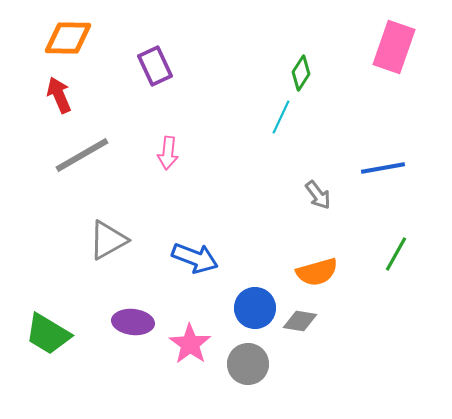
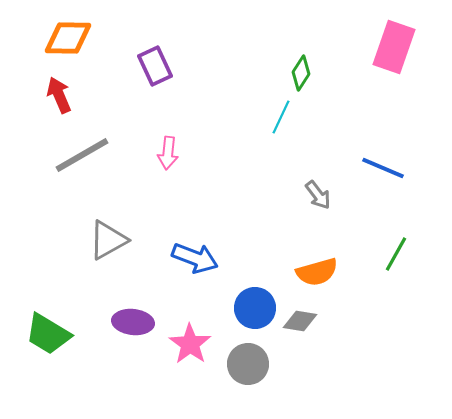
blue line: rotated 33 degrees clockwise
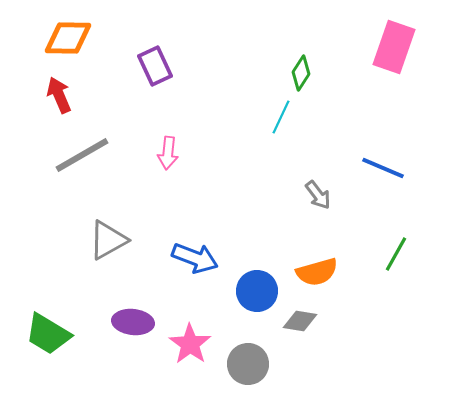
blue circle: moved 2 px right, 17 px up
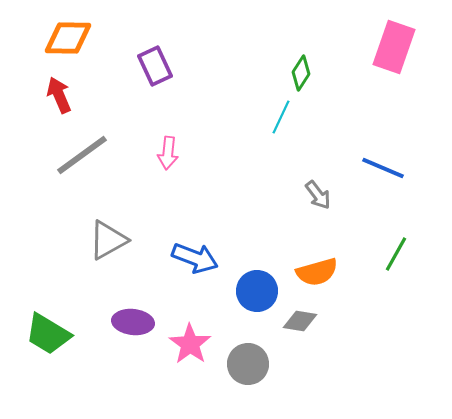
gray line: rotated 6 degrees counterclockwise
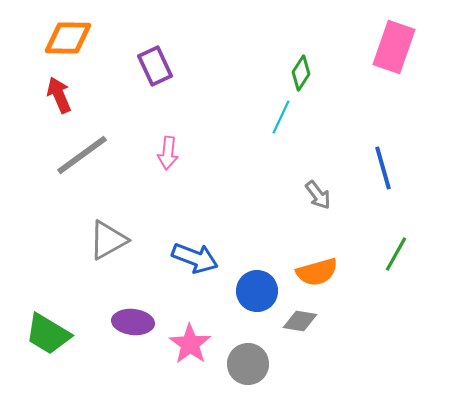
blue line: rotated 51 degrees clockwise
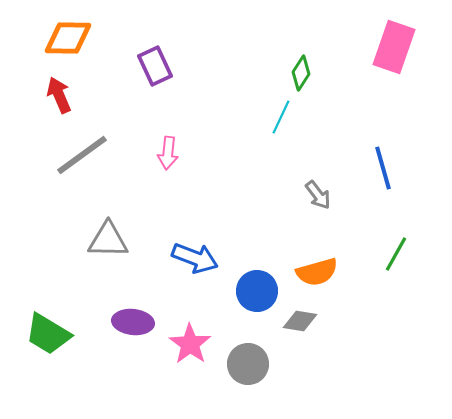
gray triangle: rotated 30 degrees clockwise
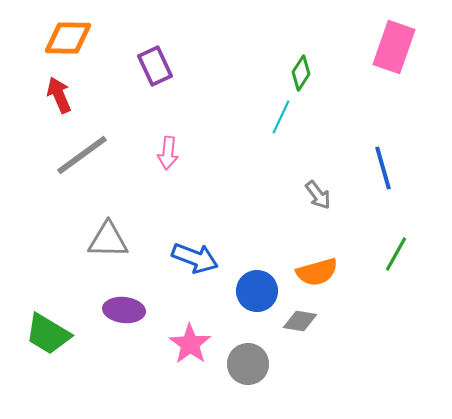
purple ellipse: moved 9 px left, 12 px up
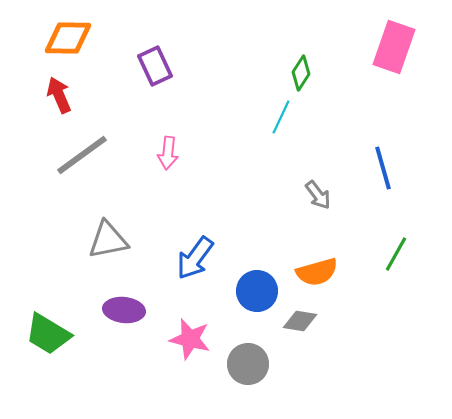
gray triangle: rotated 12 degrees counterclockwise
blue arrow: rotated 105 degrees clockwise
pink star: moved 5 px up; rotated 21 degrees counterclockwise
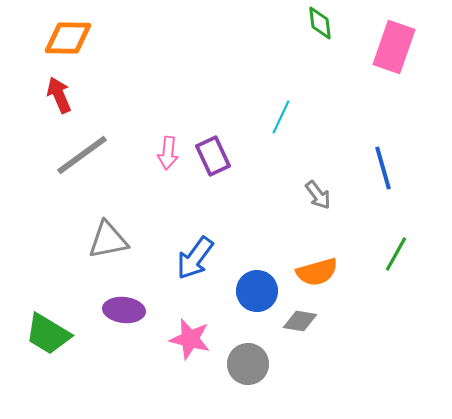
purple rectangle: moved 58 px right, 90 px down
green diamond: moved 19 px right, 50 px up; rotated 40 degrees counterclockwise
